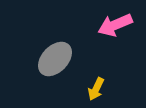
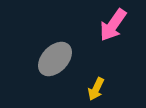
pink arrow: moved 2 px left; rotated 32 degrees counterclockwise
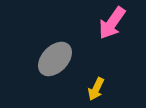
pink arrow: moved 1 px left, 2 px up
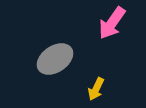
gray ellipse: rotated 12 degrees clockwise
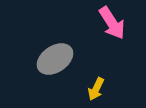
pink arrow: rotated 68 degrees counterclockwise
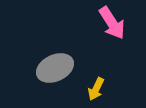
gray ellipse: moved 9 px down; rotated 9 degrees clockwise
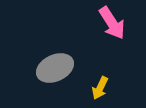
yellow arrow: moved 4 px right, 1 px up
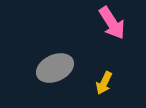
yellow arrow: moved 4 px right, 5 px up
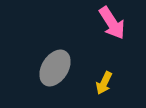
gray ellipse: rotated 33 degrees counterclockwise
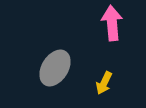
pink arrow: rotated 152 degrees counterclockwise
